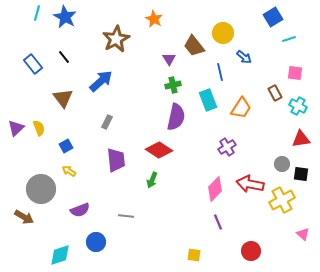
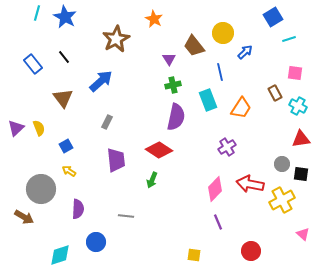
blue arrow at (244, 57): moved 1 px right, 5 px up; rotated 84 degrees counterclockwise
purple semicircle at (80, 210): moved 2 px left, 1 px up; rotated 66 degrees counterclockwise
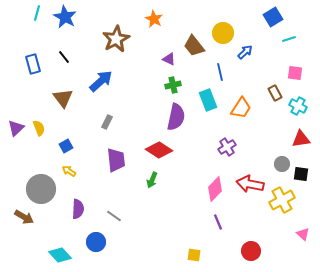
purple triangle at (169, 59): rotated 32 degrees counterclockwise
blue rectangle at (33, 64): rotated 24 degrees clockwise
gray line at (126, 216): moved 12 px left; rotated 28 degrees clockwise
cyan diamond at (60, 255): rotated 65 degrees clockwise
